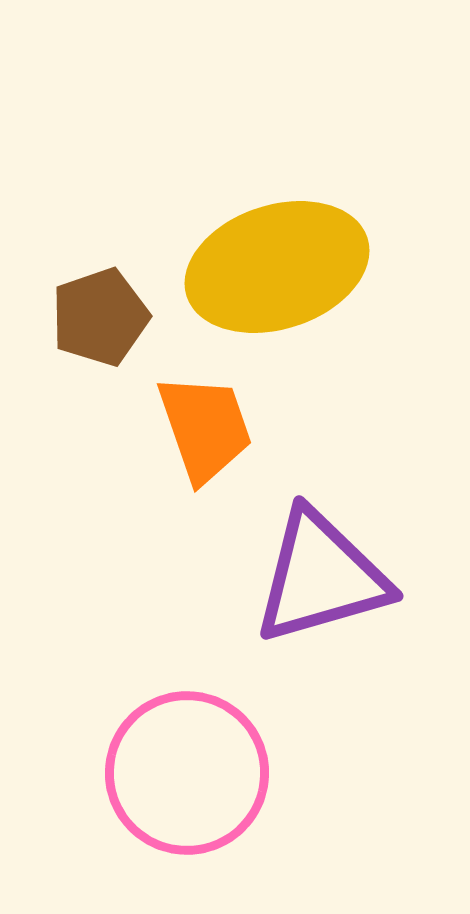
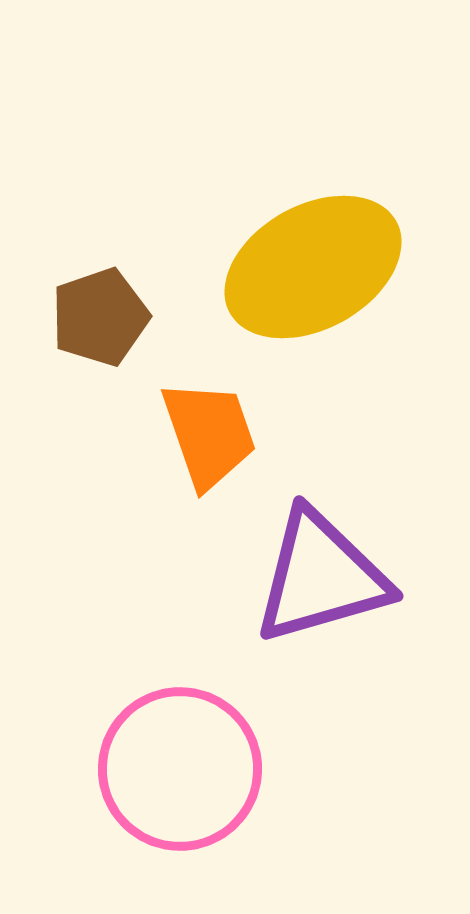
yellow ellipse: moved 36 px right; rotated 11 degrees counterclockwise
orange trapezoid: moved 4 px right, 6 px down
pink circle: moved 7 px left, 4 px up
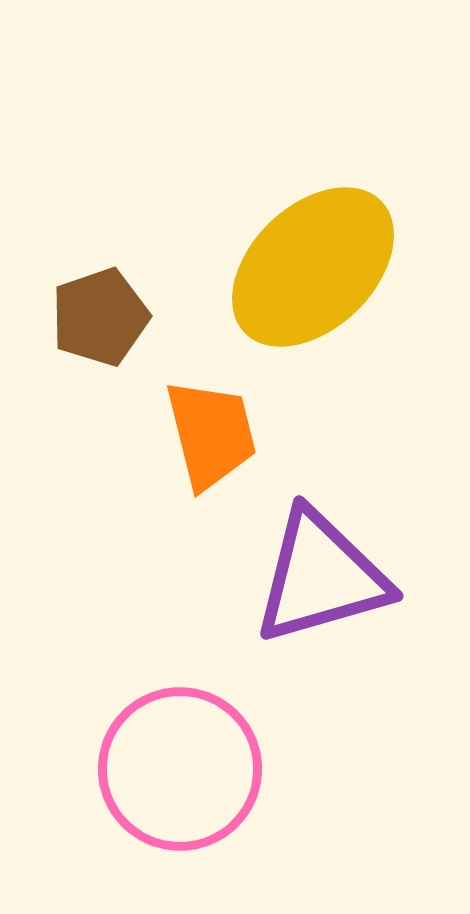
yellow ellipse: rotated 15 degrees counterclockwise
orange trapezoid: moved 2 px right; rotated 5 degrees clockwise
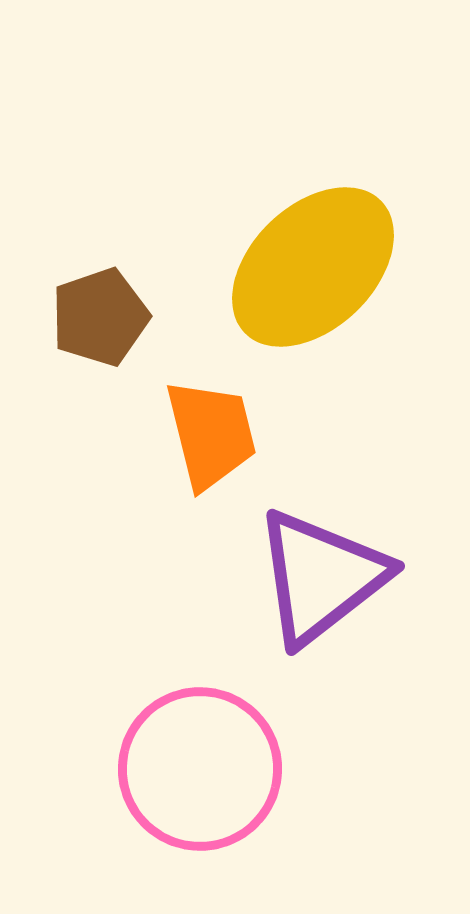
purple triangle: rotated 22 degrees counterclockwise
pink circle: moved 20 px right
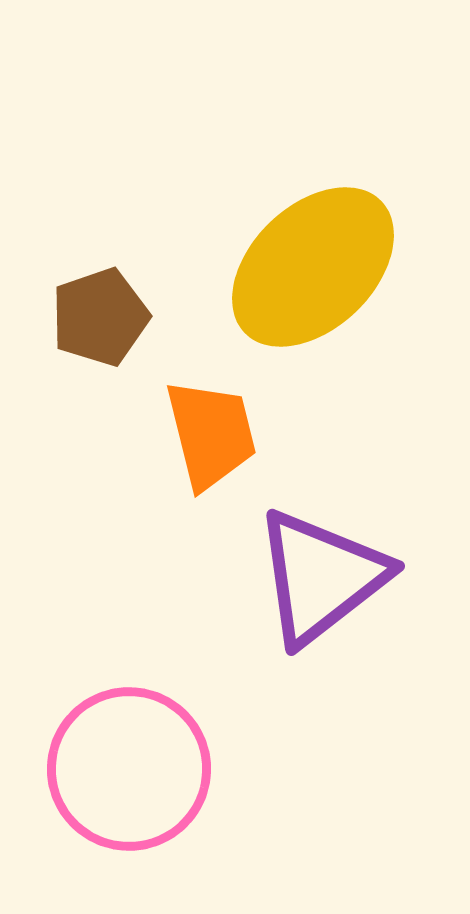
pink circle: moved 71 px left
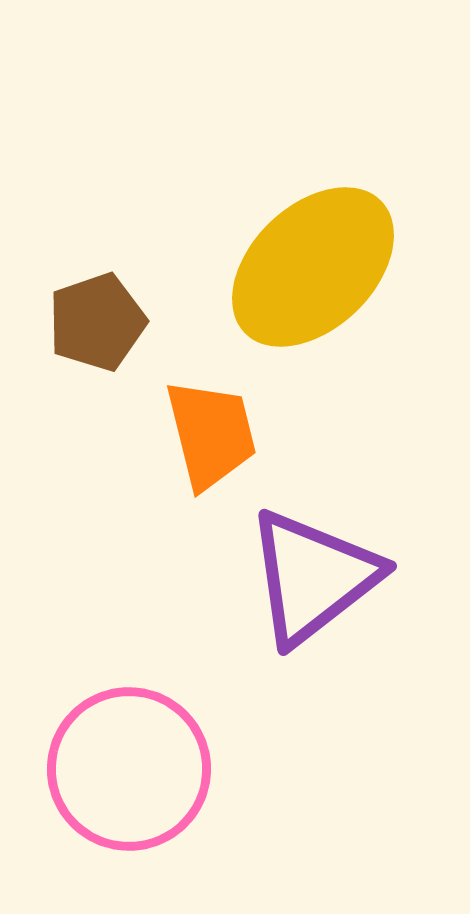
brown pentagon: moved 3 px left, 5 px down
purple triangle: moved 8 px left
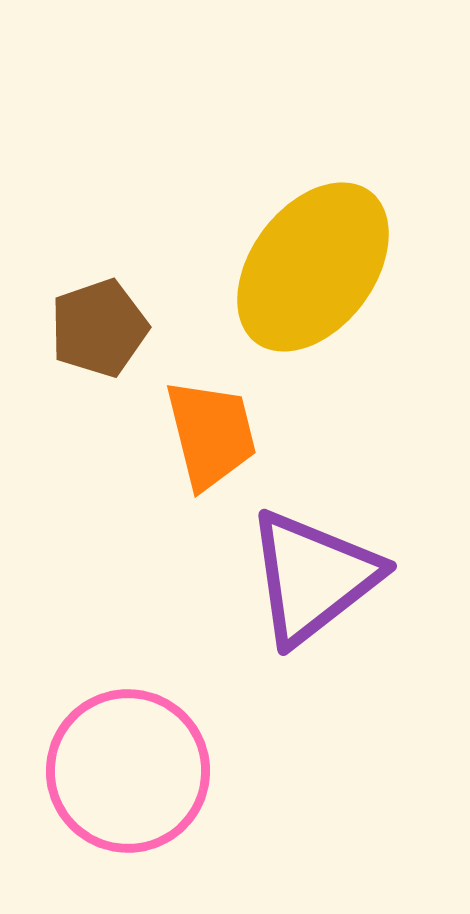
yellow ellipse: rotated 9 degrees counterclockwise
brown pentagon: moved 2 px right, 6 px down
pink circle: moved 1 px left, 2 px down
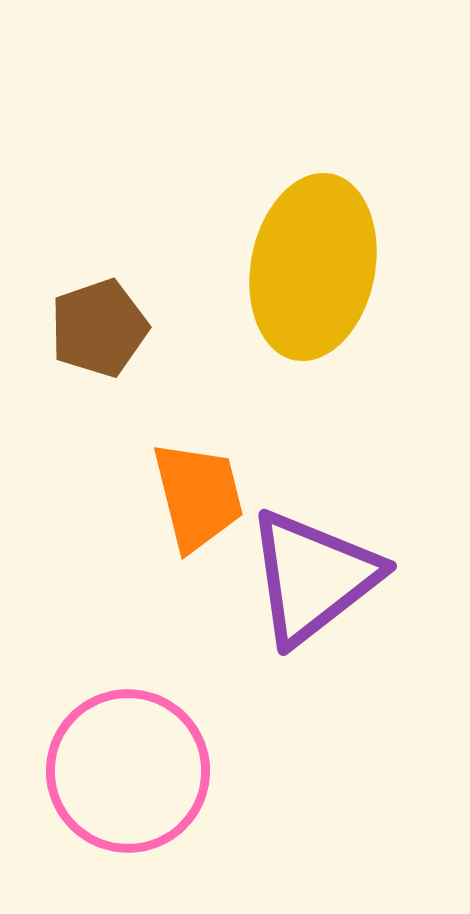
yellow ellipse: rotated 26 degrees counterclockwise
orange trapezoid: moved 13 px left, 62 px down
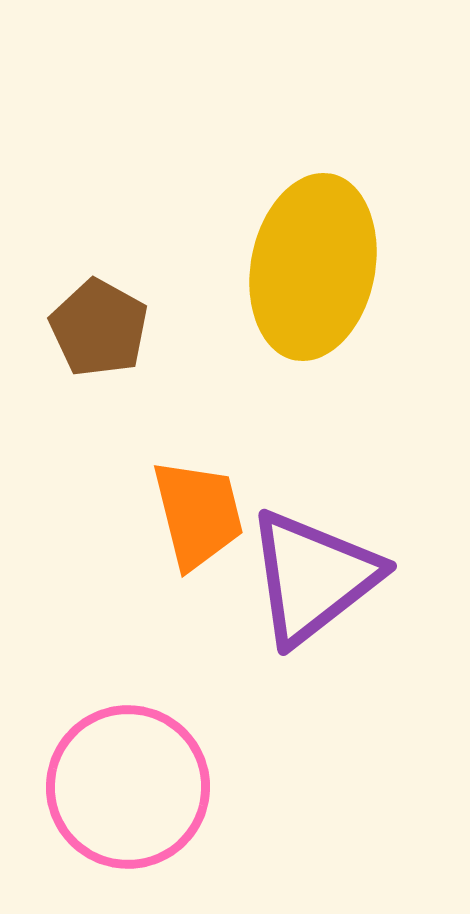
brown pentagon: rotated 24 degrees counterclockwise
orange trapezoid: moved 18 px down
pink circle: moved 16 px down
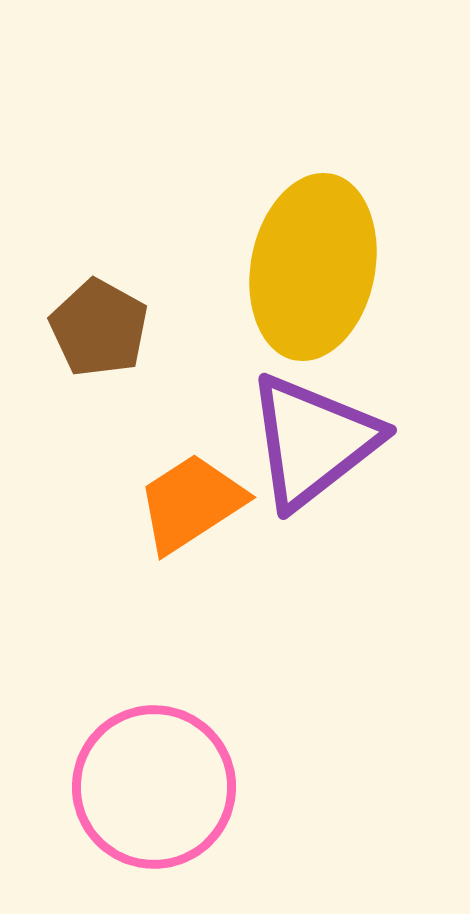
orange trapezoid: moved 7 px left, 11 px up; rotated 109 degrees counterclockwise
purple triangle: moved 136 px up
pink circle: moved 26 px right
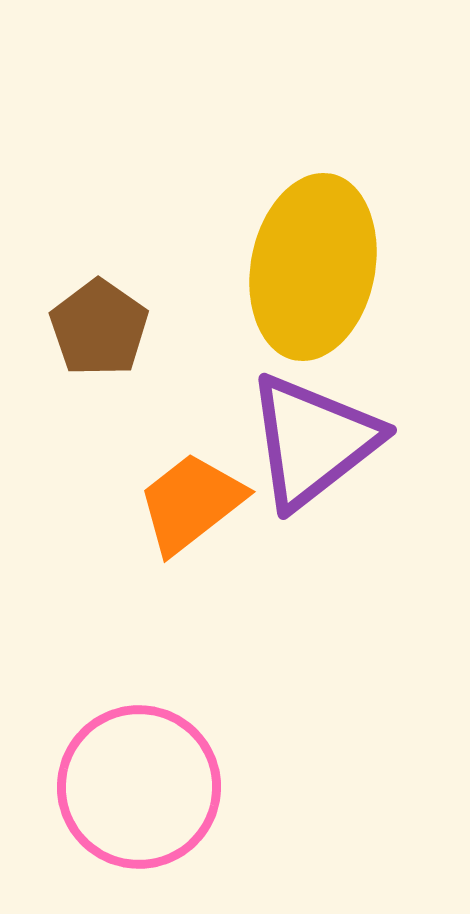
brown pentagon: rotated 6 degrees clockwise
orange trapezoid: rotated 5 degrees counterclockwise
pink circle: moved 15 px left
